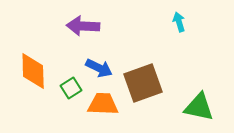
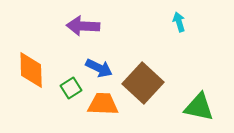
orange diamond: moved 2 px left, 1 px up
brown square: rotated 27 degrees counterclockwise
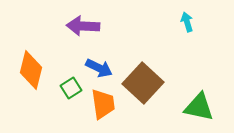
cyan arrow: moved 8 px right
orange diamond: rotated 15 degrees clockwise
orange trapezoid: rotated 80 degrees clockwise
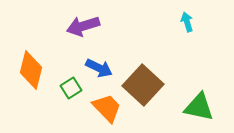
purple arrow: rotated 20 degrees counterclockwise
brown square: moved 2 px down
orange trapezoid: moved 4 px right, 4 px down; rotated 36 degrees counterclockwise
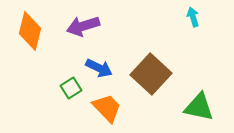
cyan arrow: moved 6 px right, 5 px up
orange diamond: moved 1 px left, 39 px up
brown square: moved 8 px right, 11 px up
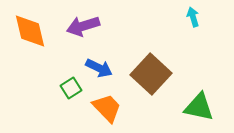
orange diamond: rotated 27 degrees counterclockwise
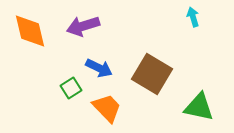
brown square: moved 1 px right; rotated 12 degrees counterclockwise
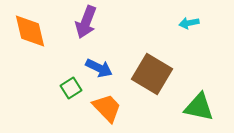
cyan arrow: moved 4 px left, 6 px down; rotated 84 degrees counterclockwise
purple arrow: moved 3 px right, 4 px up; rotated 52 degrees counterclockwise
